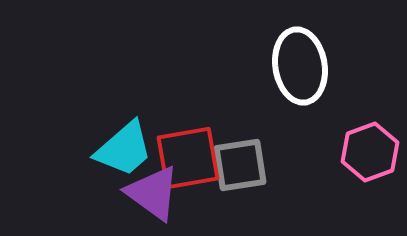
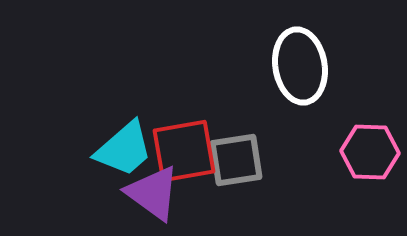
pink hexagon: rotated 22 degrees clockwise
red square: moved 4 px left, 7 px up
gray square: moved 4 px left, 5 px up
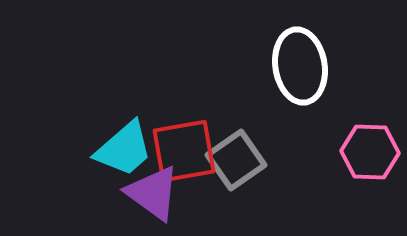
gray square: rotated 26 degrees counterclockwise
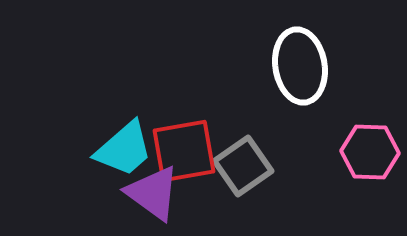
gray square: moved 7 px right, 6 px down
